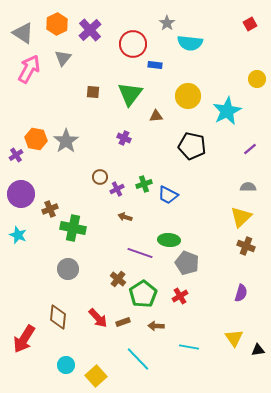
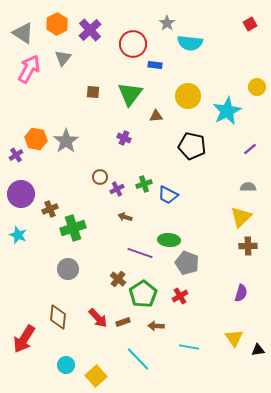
yellow circle at (257, 79): moved 8 px down
green cross at (73, 228): rotated 30 degrees counterclockwise
brown cross at (246, 246): moved 2 px right; rotated 24 degrees counterclockwise
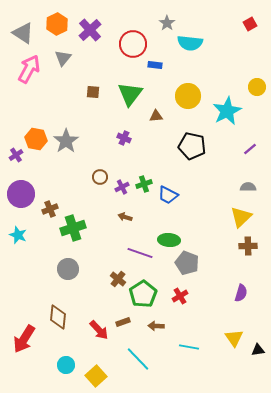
purple cross at (117, 189): moved 5 px right, 2 px up
red arrow at (98, 318): moved 1 px right, 12 px down
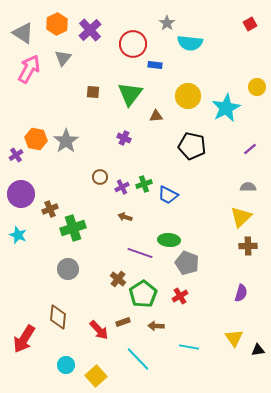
cyan star at (227, 111): moved 1 px left, 3 px up
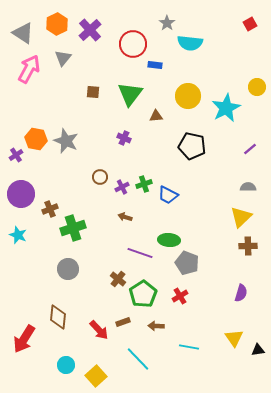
gray star at (66, 141): rotated 15 degrees counterclockwise
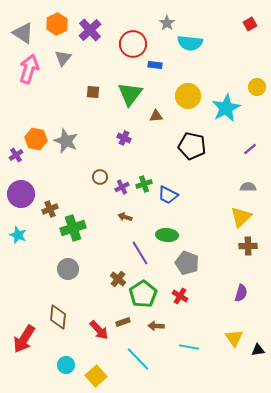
pink arrow at (29, 69): rotated 12 degrees counterclockwise
green ellipse at (169, 240): moved 2 px left, 5 px up
purple line at (140, 253): rotated 40 degrees clockwise
red cross at (180, 296): rotated 28 degrees counterclockwise
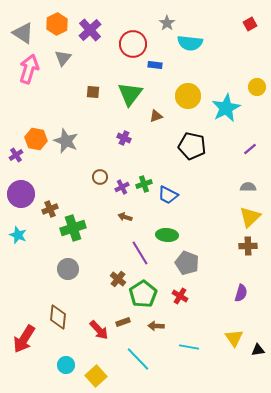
brown triangle at (156, 116): rotated 16 degrees counterclockwise
yellow triangle at (241, 217): moved 9 px right
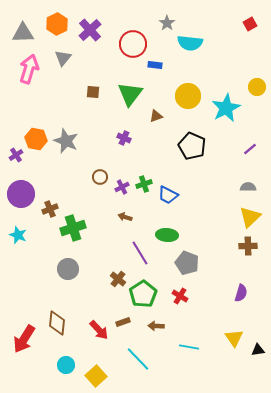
gray triangle at (23, 33): rotated 35 degrees counterclockwise
black pentagon at (192, 146): rotated 12 degrees clockwise
brown diamond at (58, 317): moved 1 px left, 6 px down
